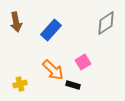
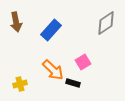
black rectangle: moved 2 px up
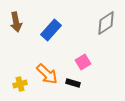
orange arrow: moved 6 px left, 4 px down
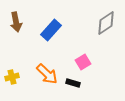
yellow cross: moved 8 px left, 7 px up
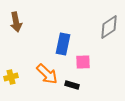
gray diamond: moved 3 px right, 4 px down
blue rectangle: moved 12 px right, 14 px down; rotated 30 degrees counterclockwise
pink square: rotated 28 degrees clockwise
yellow cross: moved 1 px left
black rectangle: moved 1 px left, 2 px down
